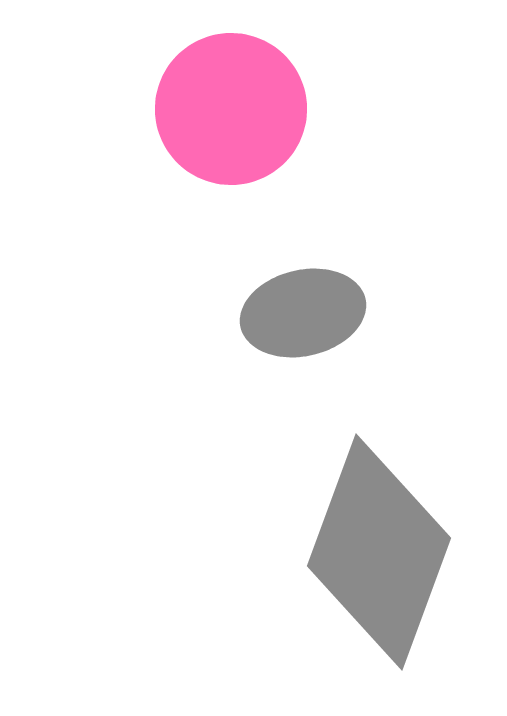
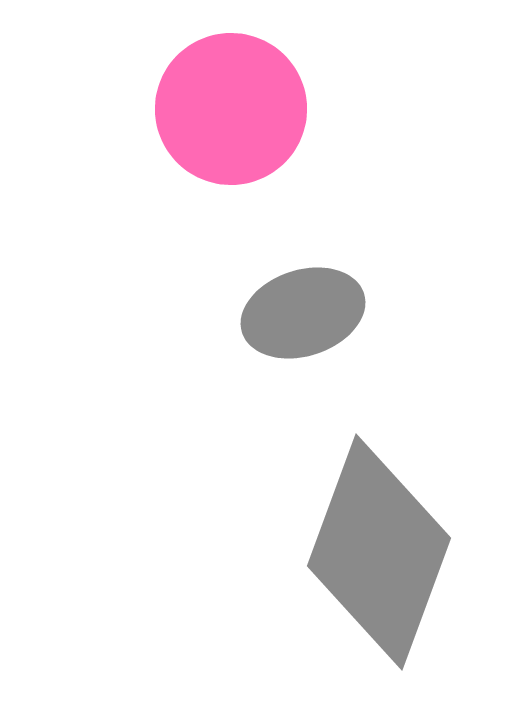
gray ellipse: rotated 5 degrees counterclockwise
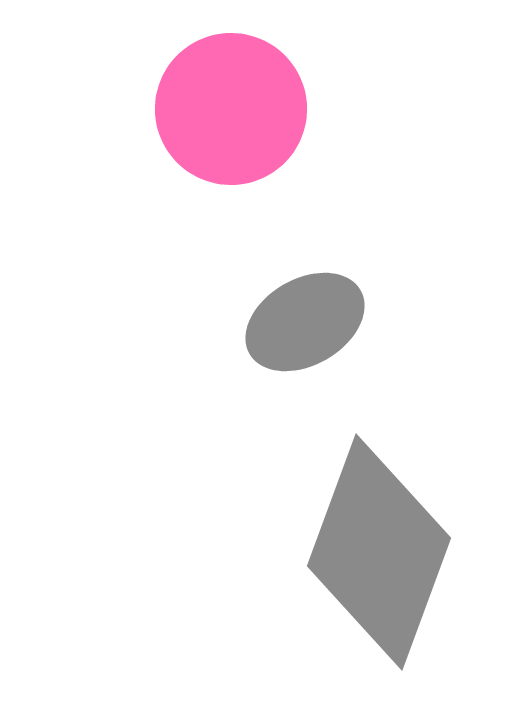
gray ellipse: moved 2 px right, 9 px down; rotated 12 degrees counterclockwise
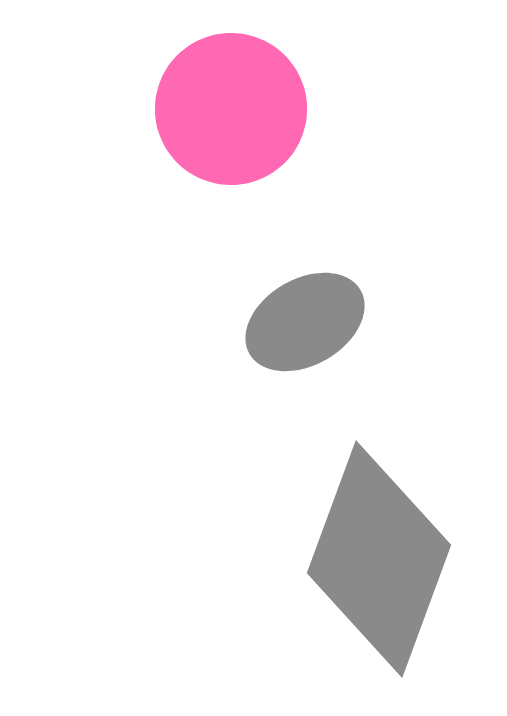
gray diamond: moved 7 px down
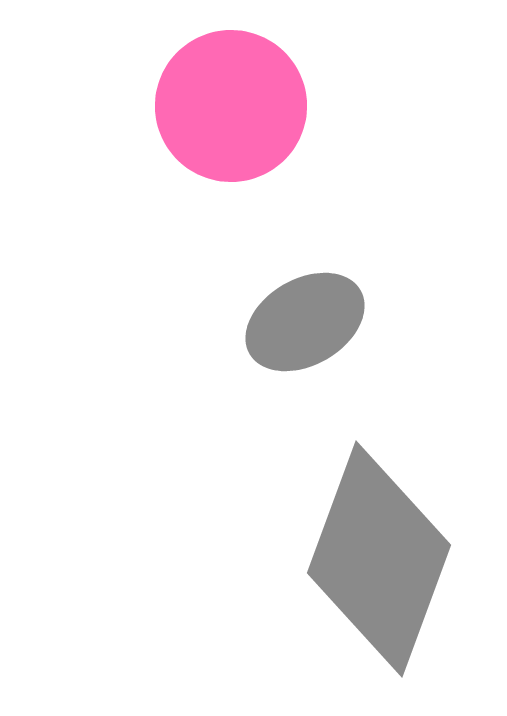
pink circle: moved 3 px up
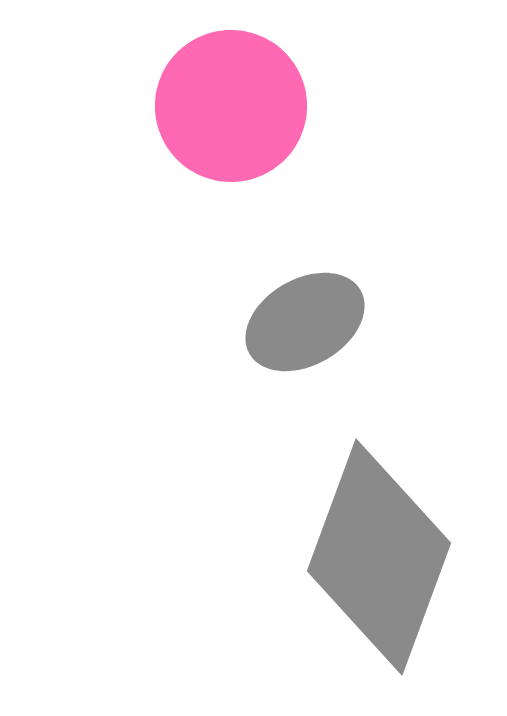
gray diamond: moved 2 px up
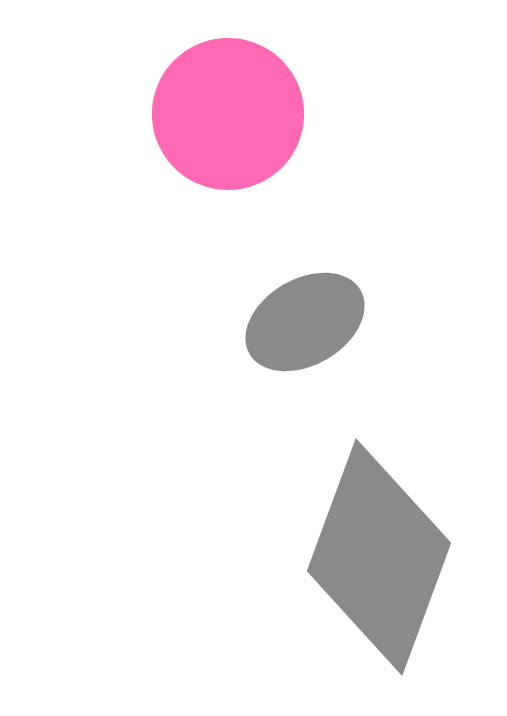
pink circle: moved 3 px left, 8 px down
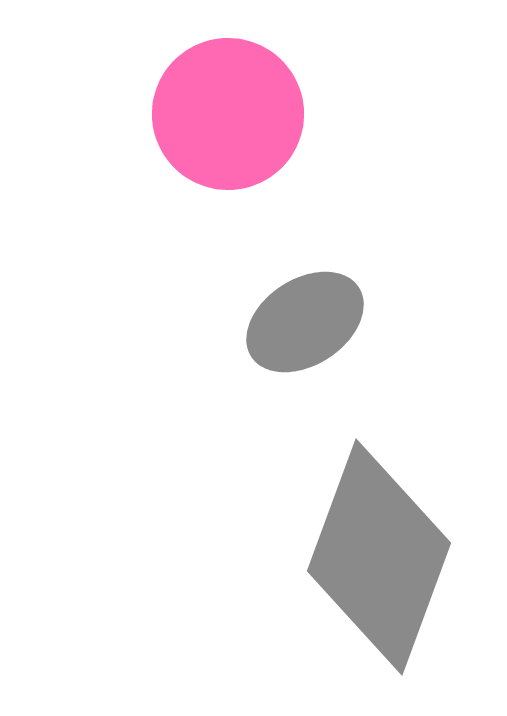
gray ellipse: rotated 3 degrees counterclockwise
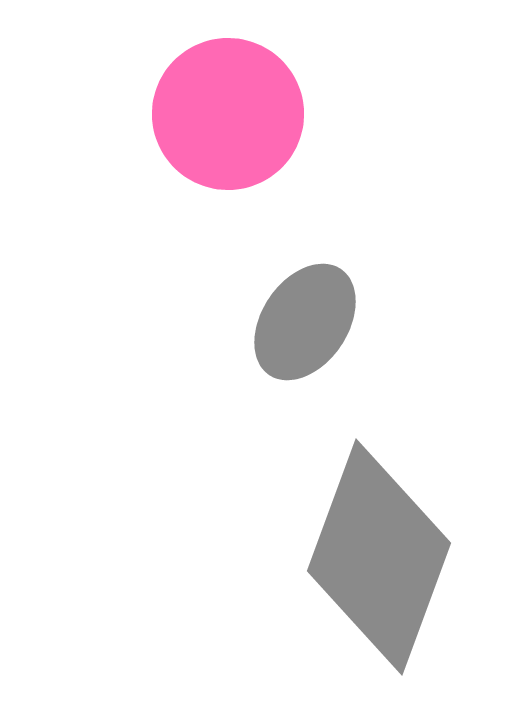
gray ellipse: rotated 23 degrees counterclockwise
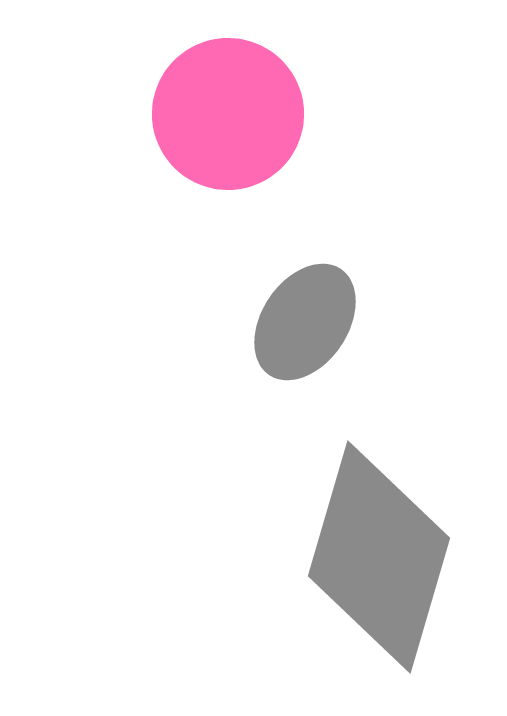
gray diamond: rotated 4 degrees counterclockwise
